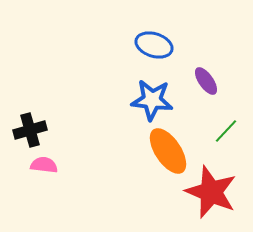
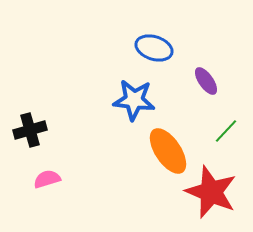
blue ellipse: moved 3 px down
blue star: moved 18 px left
pink semicircle: moved 3 px right, 14 px down; rotated 24 degrees counterclockwise
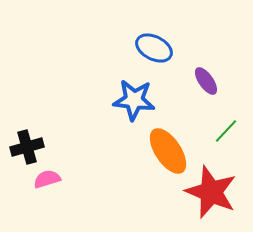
blue ellipse: rotated 9 degrees clockwise
black cross: moved 3 px left, 17 px down
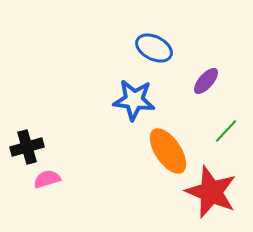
purple ellipse: rotated 76 degrees clockwise
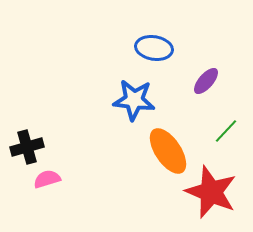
blue ellipse: rotated 18 degrees counterclockwise
